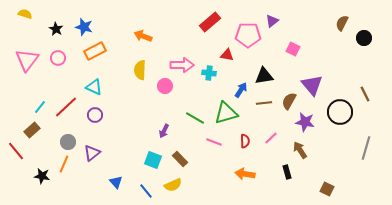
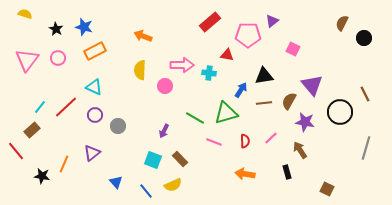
gray circle at (68, 142): moved 50 px right, 16 px up
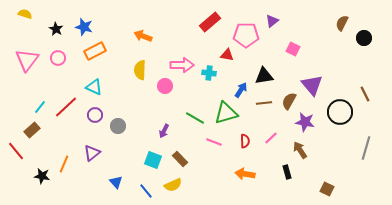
pink pentagon at (248, 35): moved 2 px left
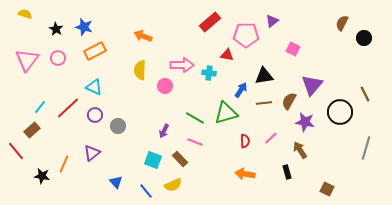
purple triangle at (312, 85): rotated 20 degrees clockwise
red line at (66, 107): moved 2 px right, 1 px down
pink line at (214, 142): moved 19 px left
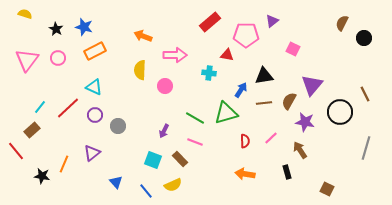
pink arrow at (182, 65): moved 7 px left, 10 px up
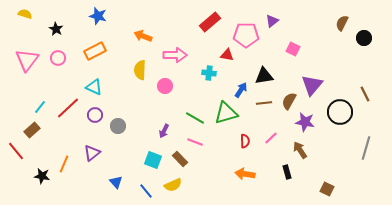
blue star at (84, 27): moved 14 px right, 11 px up
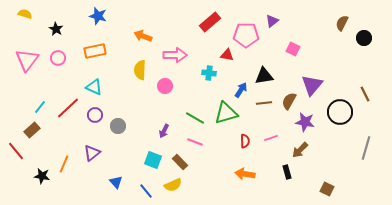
orange rectangle at (95, 51): rotated 15 degrees clockwise
pink line at (271, 138): rotated 24 degrees clockwise
brown arrow at (300, 150): rotated 102 degrees counterclockwise
brown rectangle at (180, 159): moved 3 px down
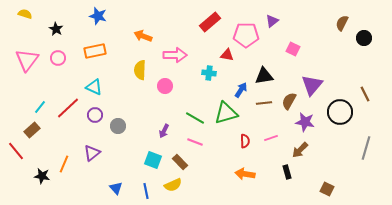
blue triangle at (116, 182): moved 6 px down
blue line at (146, 191): rotated 28 degrees clockwise
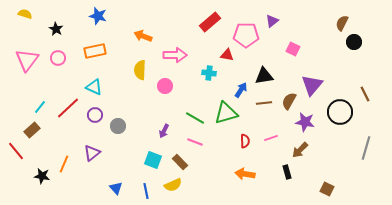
black circle at (364, 38): moved 10 px left, 4 px down
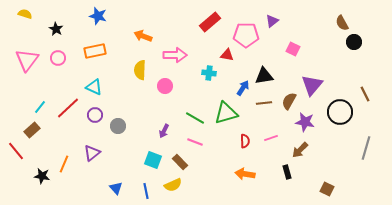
brown semicircle at (342, 23): rotated 56 degrees counterclockwise
blue arrow at (241, 90): moved 2 px right, 2 px up
